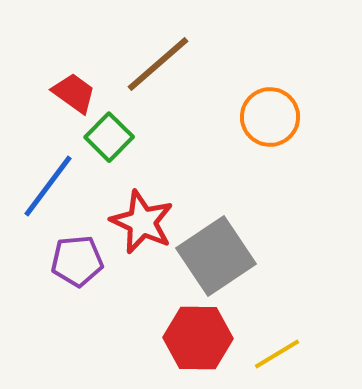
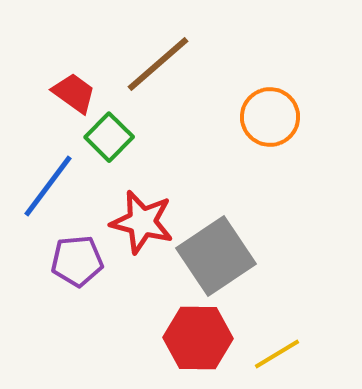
red star: rotated 10 degrees counterclockwise
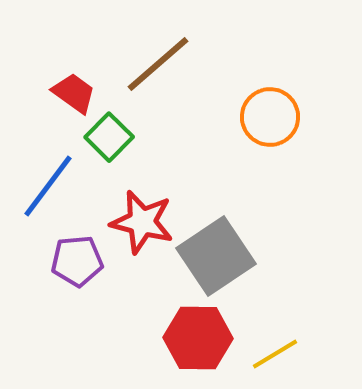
yellow line: moved 2 px left
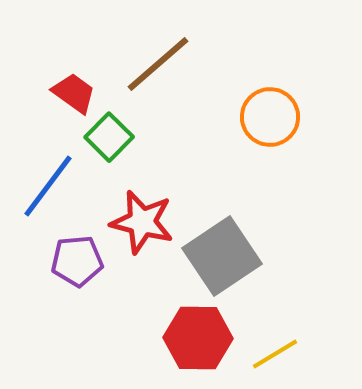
gray square: moved 6 px right
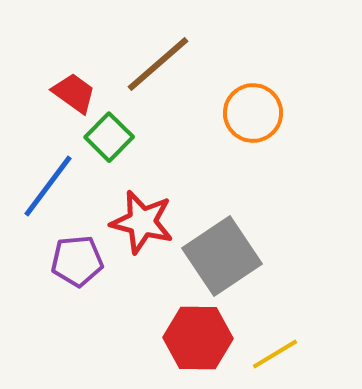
orange circle: moved 17 px left, 4 px up
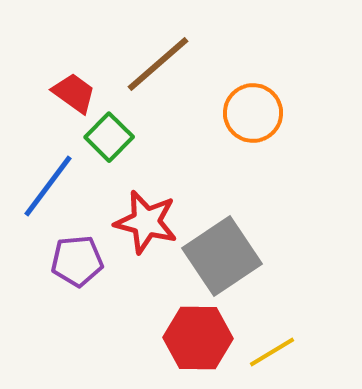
red star: moved 4 px right
yellow line: moved 3 px left, 2 px up
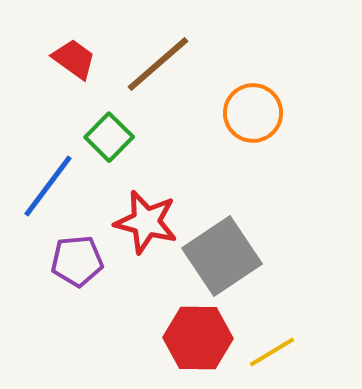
red trapezoid: moved 34 px up
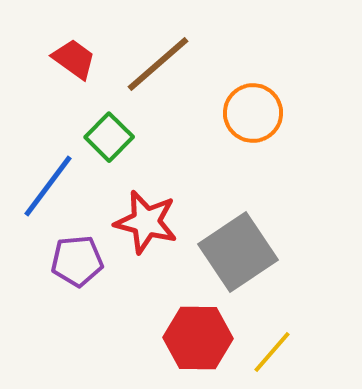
gray square: moved 16 px right, 4 px up
yellow line: rotated 18 degrees counterclockwise
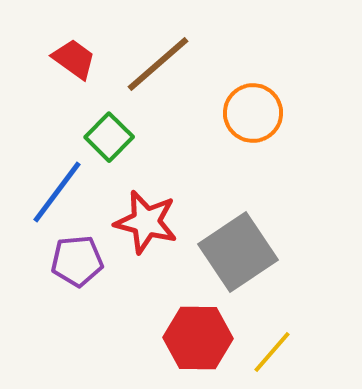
blue line: moved 9 px right, 6 px down
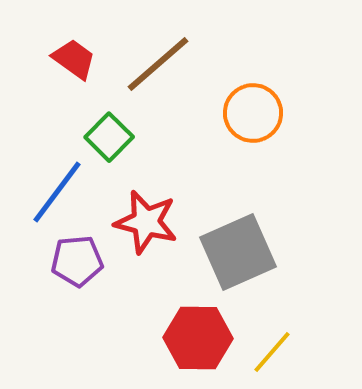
gray square: rotated 10 degrees clockwise
